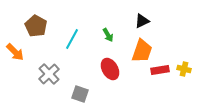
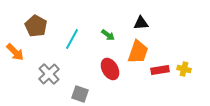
black triangle: moved 1 px left, 2 px down; rotated 21 degrees clockwise
green arrow: rotated 24 degrees counterclockwise
orange trapezoid: moved 4 px left, 1 px down
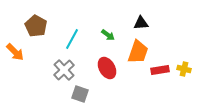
red ellipse: moved 3 px left, 1 px up
gray cross: moved 15 px right, 4 px up
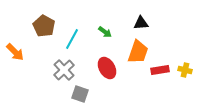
brown pentagon: moved 8 px right
green arrow: moved 3 px left, 3 px up
yellow cross: moved 1 px right, 1 px down
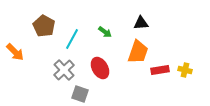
red ellipse: moved 7 px left
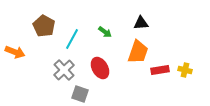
orange arrow: rotated 24 degrees counterclockwise
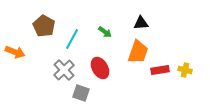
gray square: moved 1 px right, 1 px up
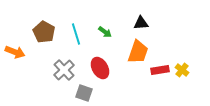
brown pentagon: moved 6 px down
cyan line: moved 4 px right, 5 px up; rotated 45 degrees counterclockwise
yellow cross: moved 3 px left; rotated 24 degrees clockwise
gray square: moved 3 px right
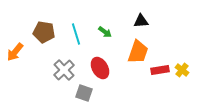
black triangle: moved 2 px up
brown pentagon: rotated 20 degrees counterclockwise
orange arrow: rotated 108 degrees clockwise
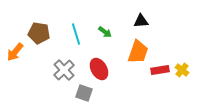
brown pentagon: moved 5 px left, 1 px down
red ellipse: moved 1 px left, 1 px down
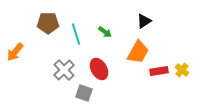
black triangle: moved 3 px right; rotated 28 degrees counterclockwise
brown pentagon: moved 9 px right, 10 px up; rotated 10 degrees counterclockwise
orange trapezoid: rotated 10 degrees clockwise
red rectangle: moved 1 px left, 1 px down
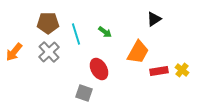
black triangle: moved 10 px right, 2 px up
orange arrow: moved 1 px left
gray cross: moved 15 px left, 18 px up
